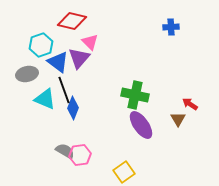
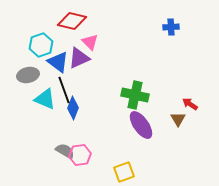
purple triangle: rotated 25 degrees clockwise
gray ellipse: moved 1 px right, 1 px down
yellow square: rotated 15 degrees clockwise
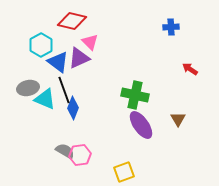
cyan hexagon: rotated 10 degrees counterclockwise
gray ellipse: moved 13 px down
red arrow: moved 35 px up
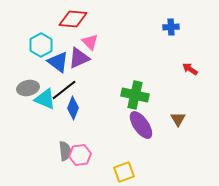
red diamond: moved 1 px right, 2 px up; rotated 8 degrees counterclockwise
black line: rotated 72 degrees clockwise
gray semicircle: rotated 54 degrees clockwise
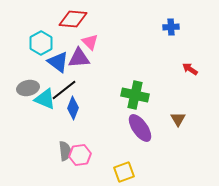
cyan hexagon: moved 2 px up
purple triangle: rotated 20 degrees clockwise
purple ellipse: moved 1 px left, 3 px down
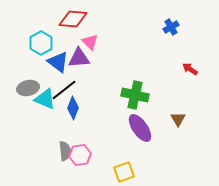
blue cross: rotated 28 degrees counterclockwise
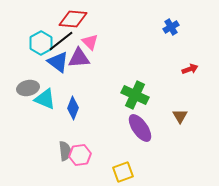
red arrow: rotated 126 degrees clockwise
black line: moved 3 px left, 49 px up
green cross: rotated 12 degrees clockwise
brown triangle: moved 2 px right, 3 px up
yellow square: moved 1 px left
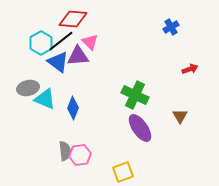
purple triangle: moved 1 px left, 2 px up
